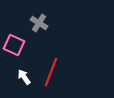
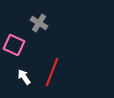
red line: moved 1 px right
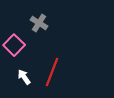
pink square: rotated 20 degrees clockwise
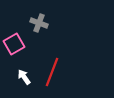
gray cross: rotated 12 degrees counterclockwise
pink square: moved 1 px up; rotated 15 degrees clockwise
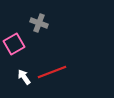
red line: rotated 48 degrees clockwise
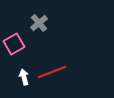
gray cross: rotated 30 degrees clockwise
white arrow: rotated 21 degrees clockwise
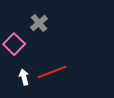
pink square: rotated 15 degrees counterclockwise
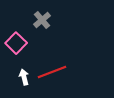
gray cross: moved 3 px right, 3 px up
pink square: moved 2 px right, 1 px up
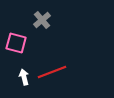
pink square: rotated 30 degrees counterclockwise
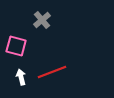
pink square: moved 3 px down
white arrow: moved 3 px left
